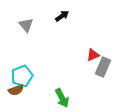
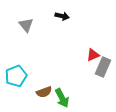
black arrow: rotated 48 degrees clockwise
cyan pentagon: moved 6 px left
brown semicircle: moved 28 px right, 2 px down
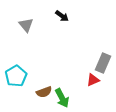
black arrow: rotated 24 degrees clockwise
red triangle: moved 25 px down
gray rectangle: moved 4 px up
cyan pentagon: rotated 10 degrees counterclockwise
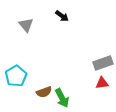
gray rectangle: rotated 48 degrees clockwise
red triangle: moved 9 px right, 3 px down; rotated 16 degrees clockwise
